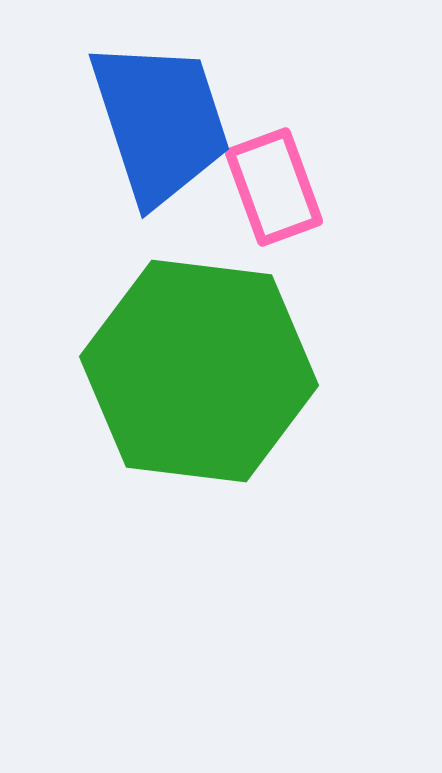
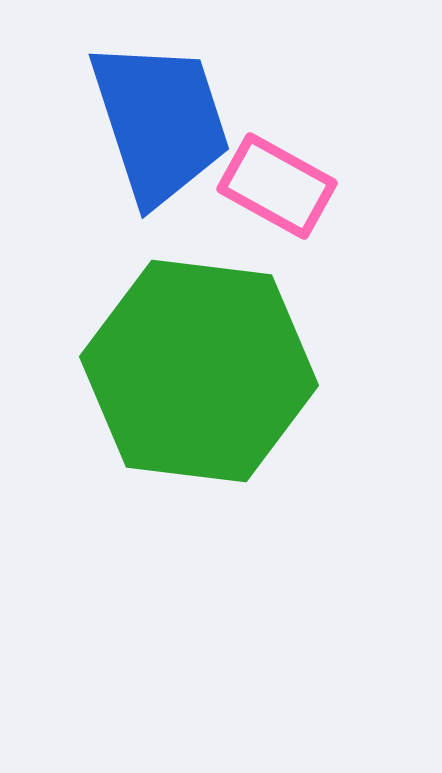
pink rectangle: moved 3 px right, 1 px up; rotated 41 degrees counterclockwise
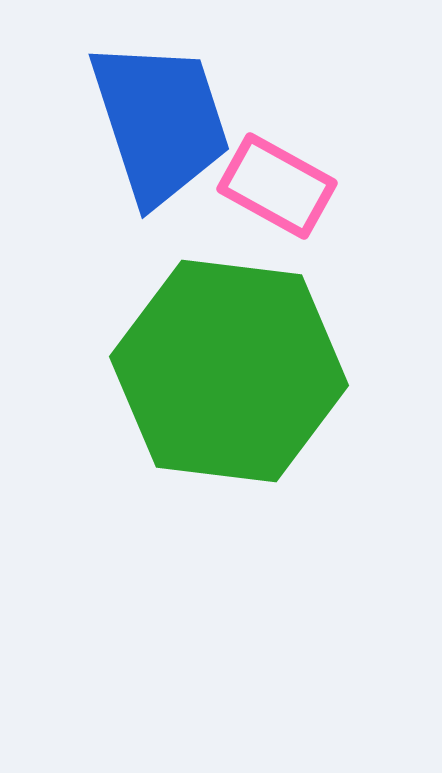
green hexagon: moved 30 px right
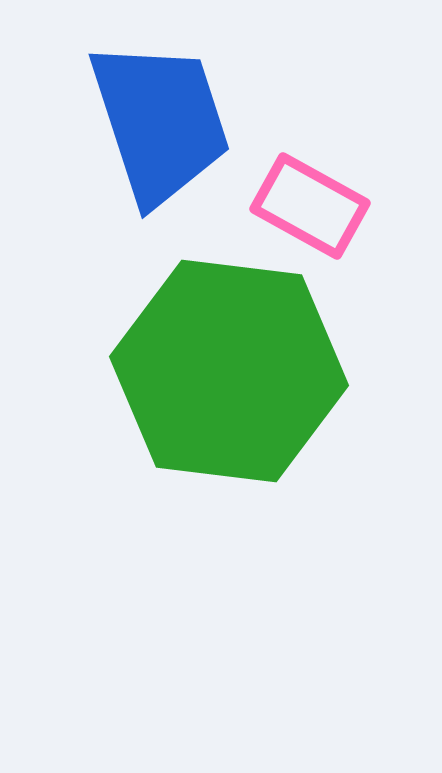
pink rectangle: moved 33 px right, 20 px down
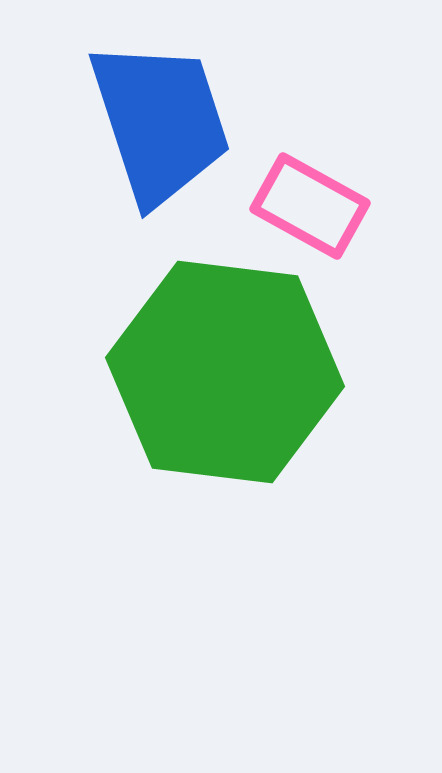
green hexagon: moved 4 px left, 1 px down
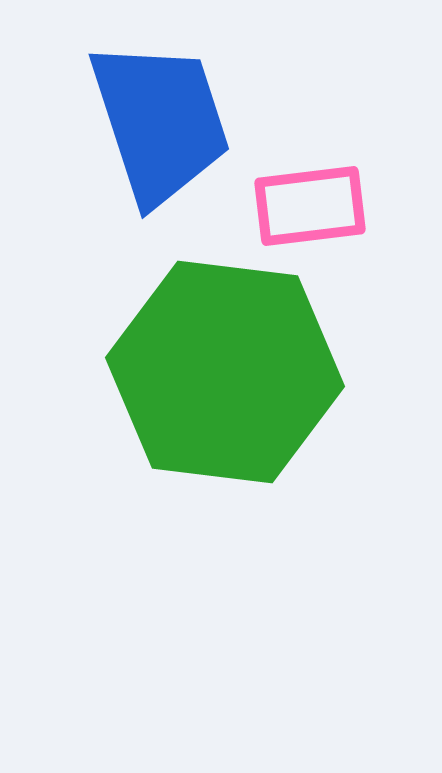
pink rectangle: rotated 36 degrees counterclockwise
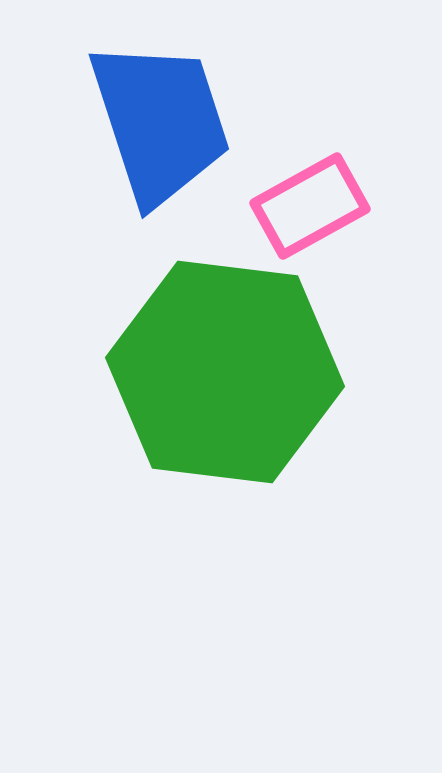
pink rectangle: rotated 22 degrees counterclockwise
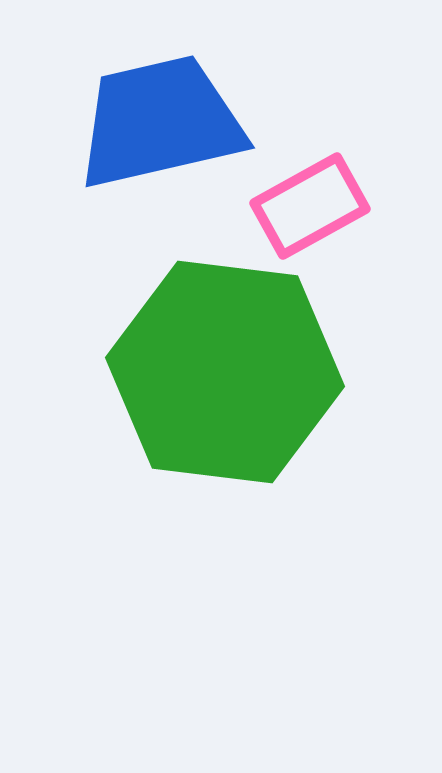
blue trapezoid: rotated 85 degrees counterclockwise
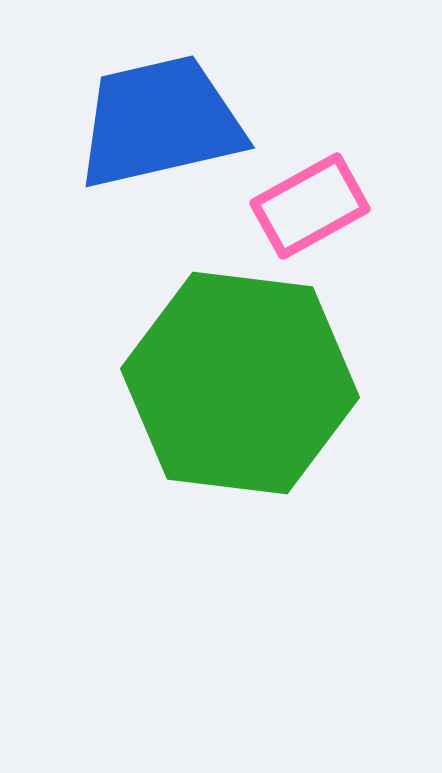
green hexagon: moved 15 px right, 11 px down
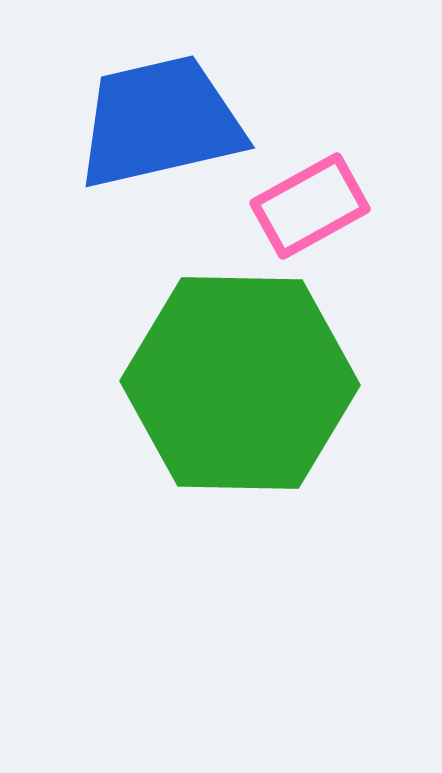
green hexagon: rotated 6 degrees counterclockwise
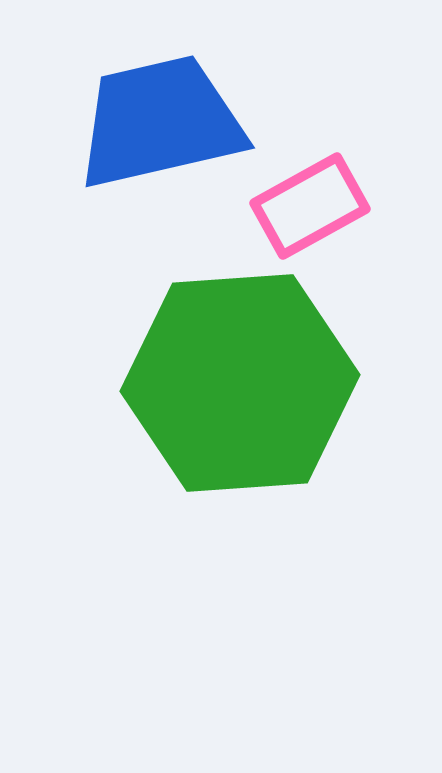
green hexagon: rotated 5 degrees counterclockwise
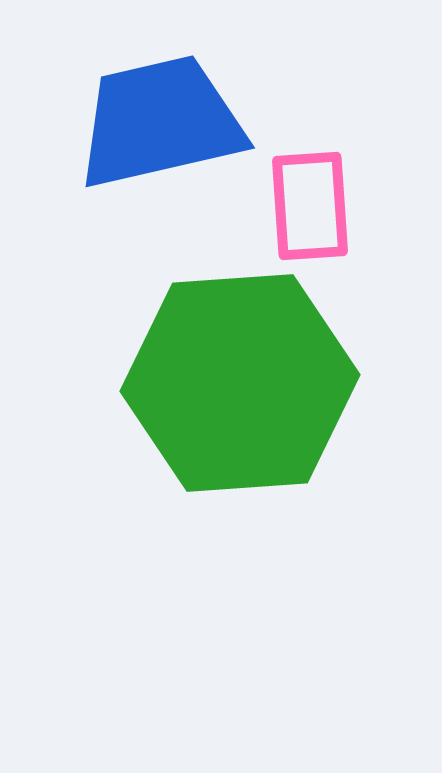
pink rectangle: rotated 65 degrees counterclockwise
